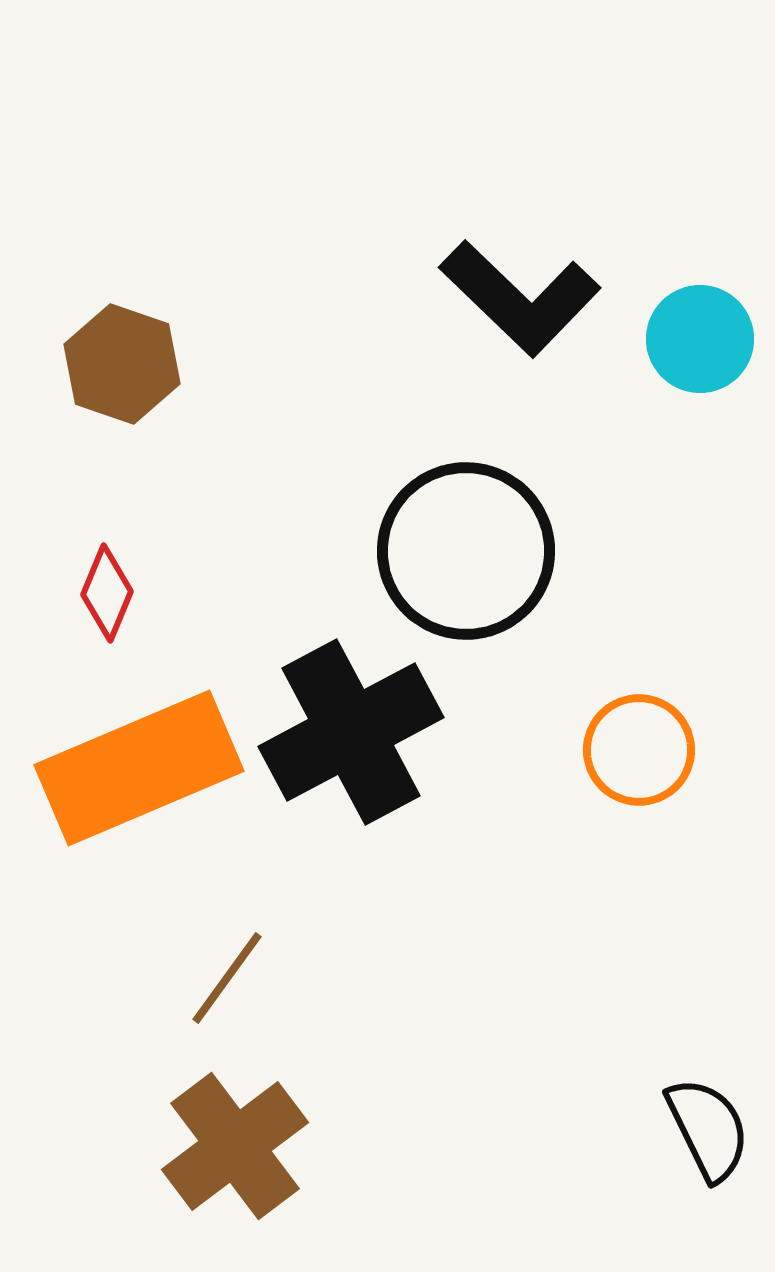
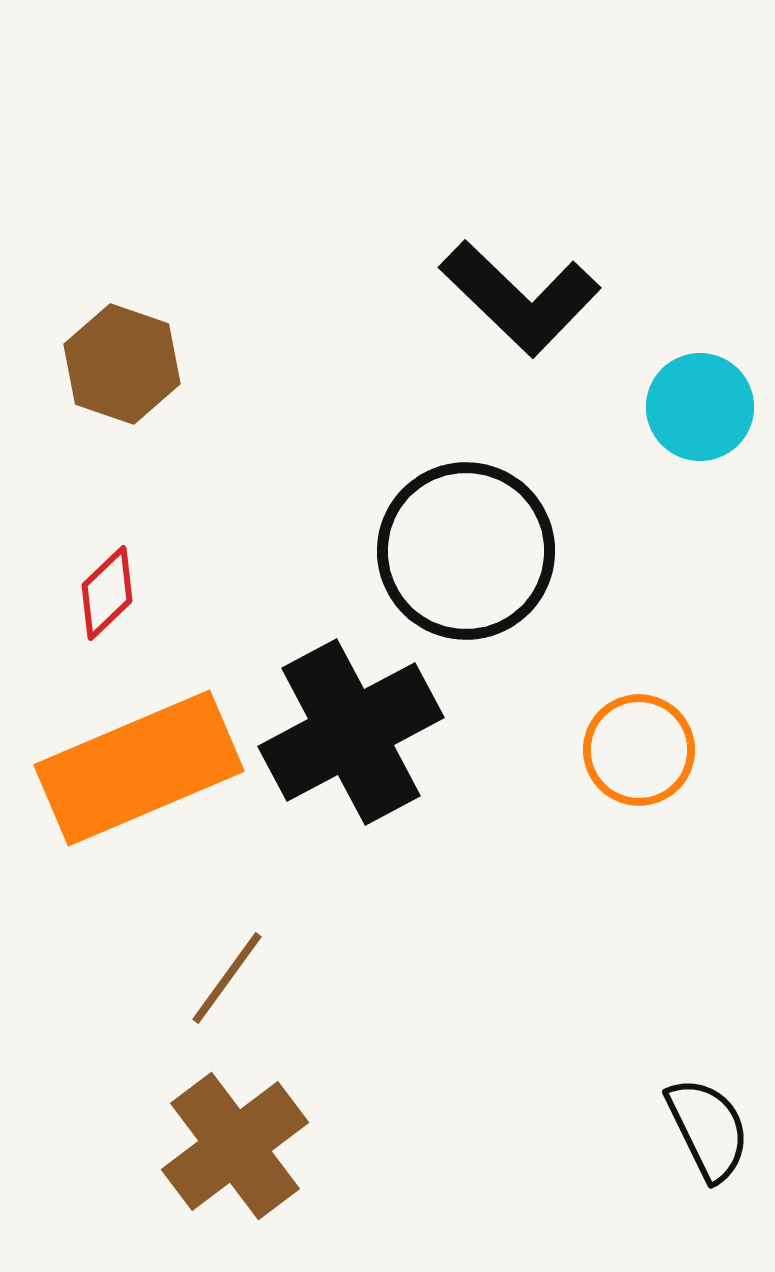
cyan circle: moved 68 px down
red diamond: rotated 24 degrees clockwise
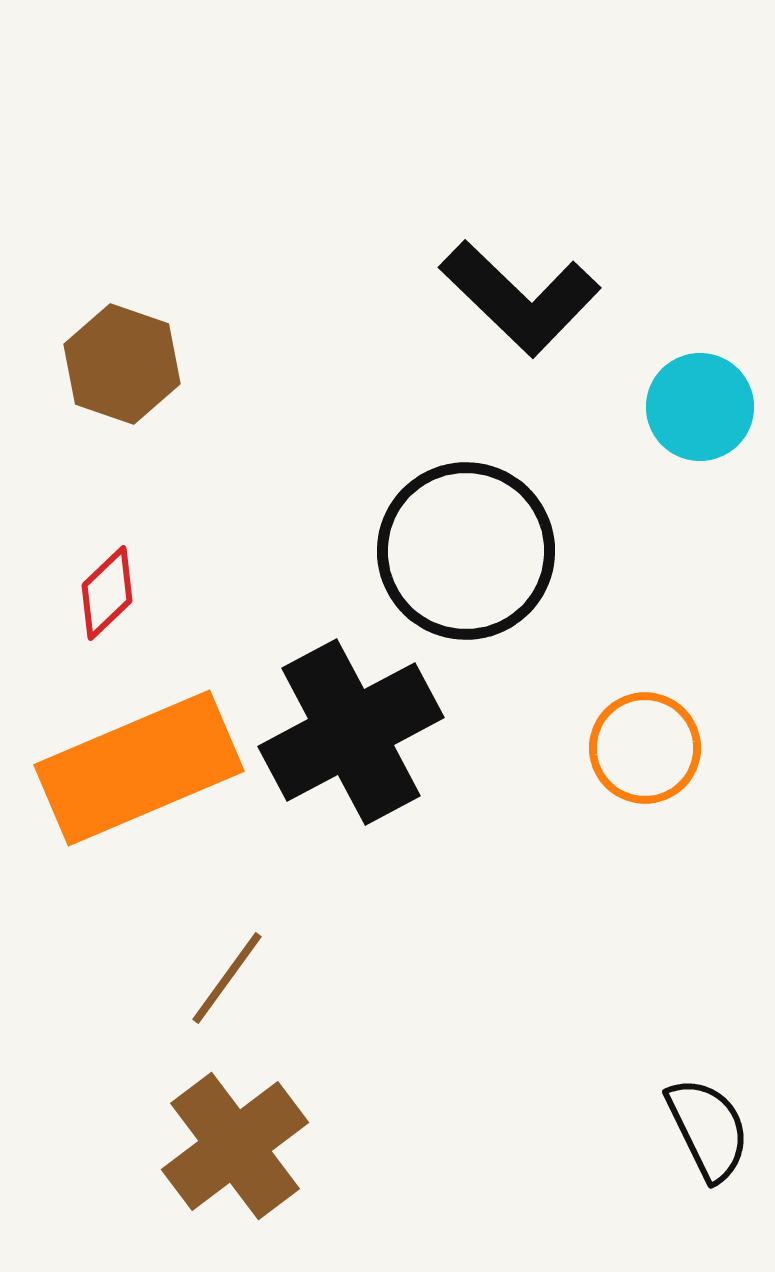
orange circle: moved 6 px right, 2 px up
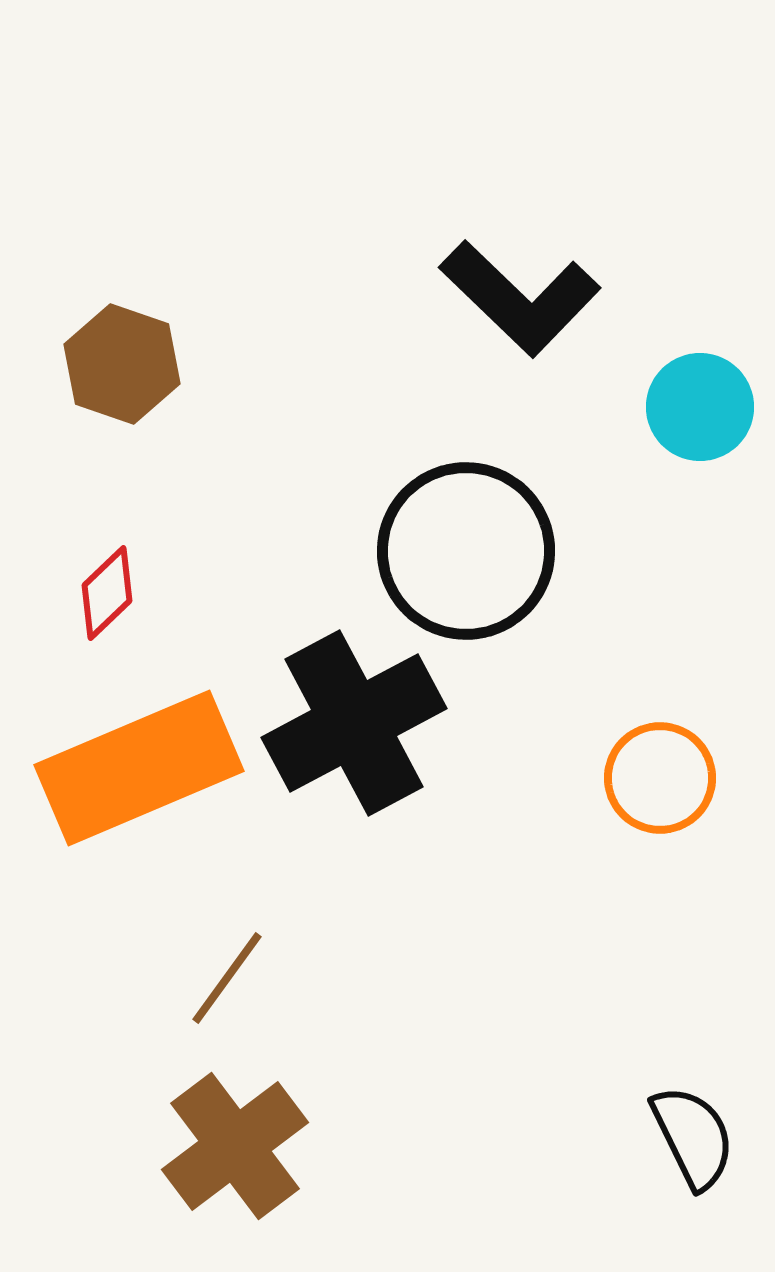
black cross: moved 3 px right, 9 px up
orange circle: moved 15 px right, 30 px down
black semicircle: moved 15 px left, 8 px down
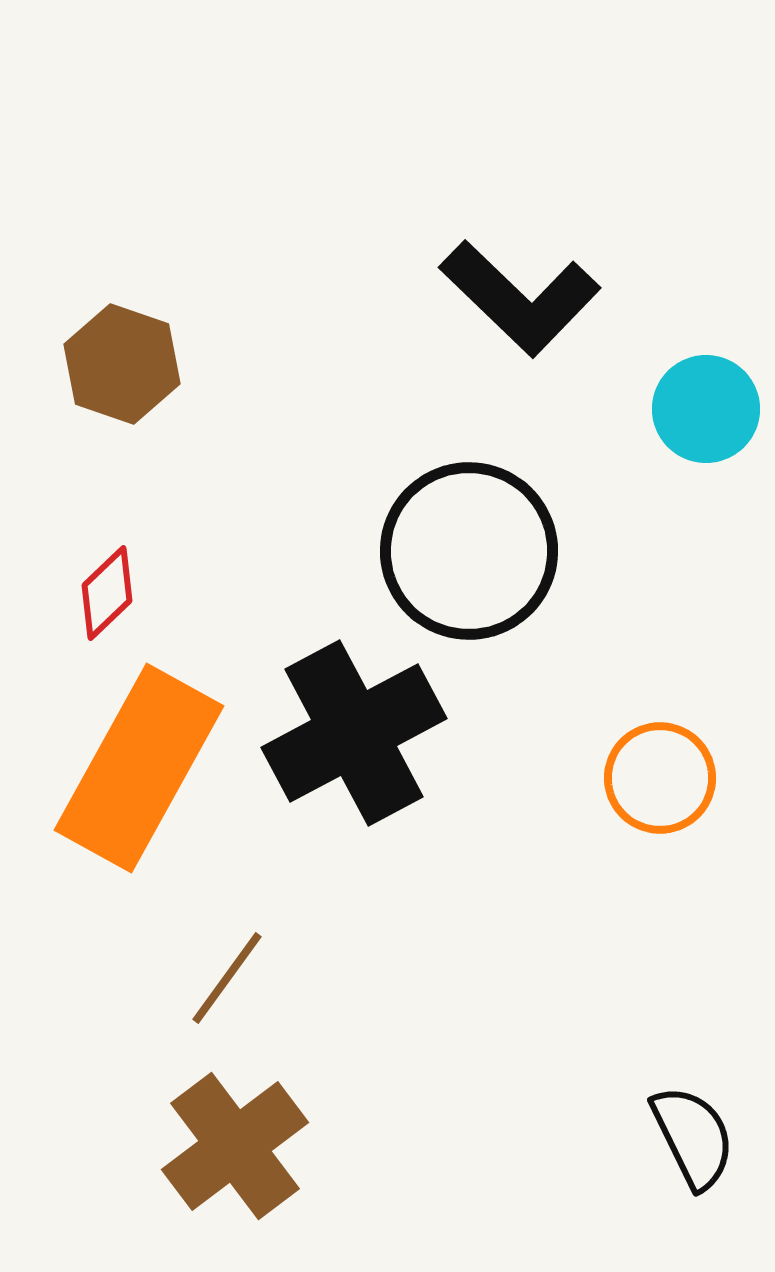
cyan circle: moved 6 px right, 2 px down
black circle: moved 3 px right
black cross: moved 10 px down
orange rectangle: rotated 38 degrees counterclockwise
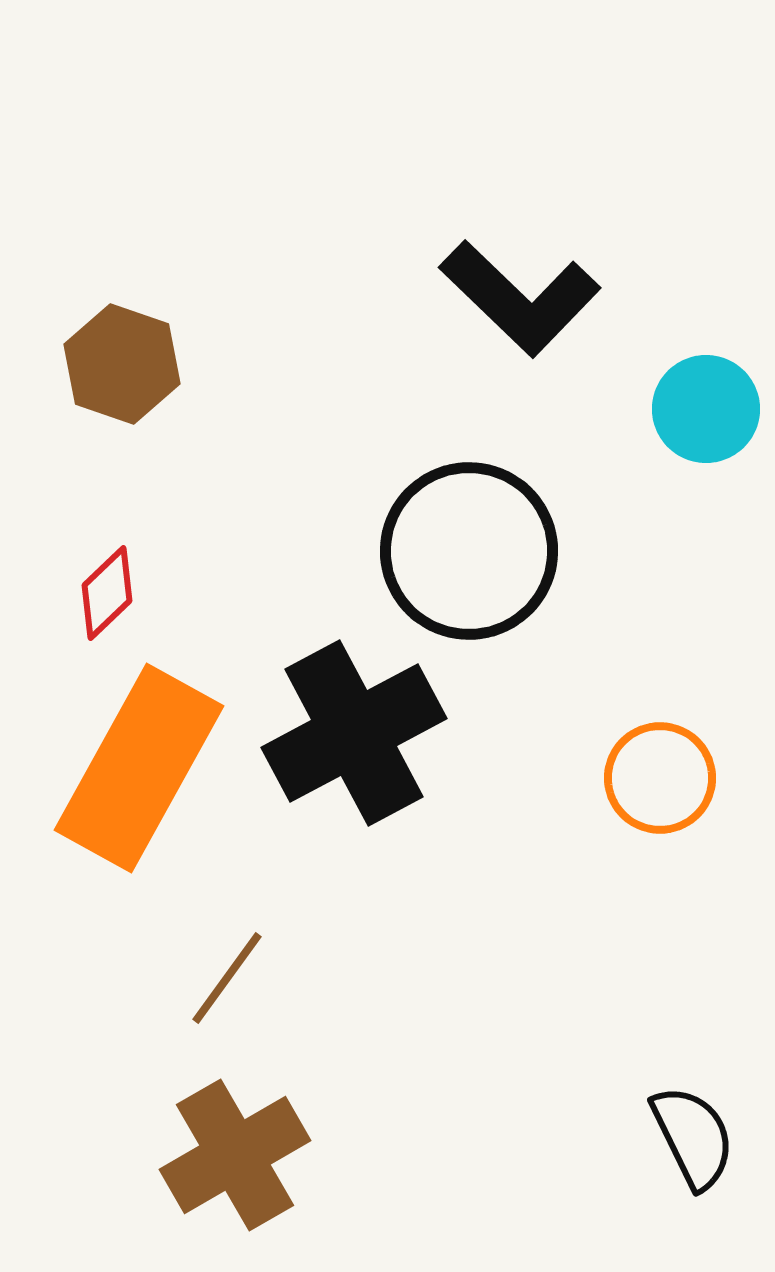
brown cross: moved 9 px down; rotated 7 degrees clockwise
